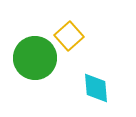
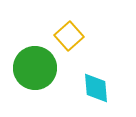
green circle: moved 10 px down
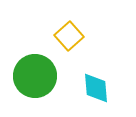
green circle: moved 8 px down
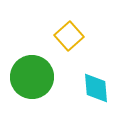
green circle: moved 3 px left, 1 px down
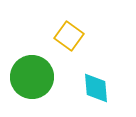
yellow square: rotated 12 degrees counterclockwise
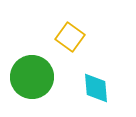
yellow square: moved 1 px right, 1 px down
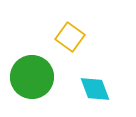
cyan diamond: moved 1 px left, 1 px down; rotated 16 degrees counterclockwise
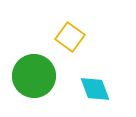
green circle: moved 2 px right, 1 px up
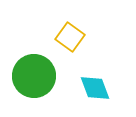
cyan diamond: moved 1 px up
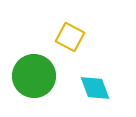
yellow square: rotated 8 degrees counterclockwise
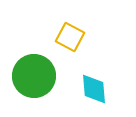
cyan diamond: moved 1 px left, 1 px down; rotated 16 degrees clockwise
